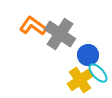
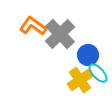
gray cross: rotated 12 degrees clockwise
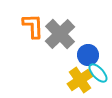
orange L-shape: rotated 52 degrees clockwise
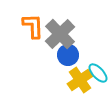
blue circle: moved 20 px left
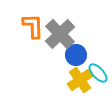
blue circle: moved 8 px right
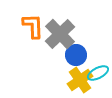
cyan ellipse: rotated 75 degrees counterclockwise
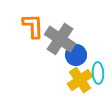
gray cross: moved 5 px down; rotated 12 degrees counterclockwise
cyan ellipse: rotated 65 degrees counterclockwise
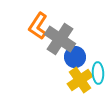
orange L-shape: moved 5 px right; rotated 144 degrees counterclockwise
blue circle: moved 1 px left, 2 px down
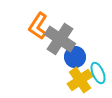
cyan ellipse: rotated 20 degrees counterclockwise
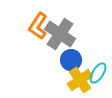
gray cross: moved 5 px up
blue circle: moved 4 px left, 3 px down
cyan ellipse: rotated 55 degrees clockwise
